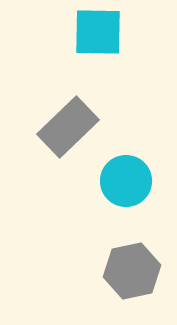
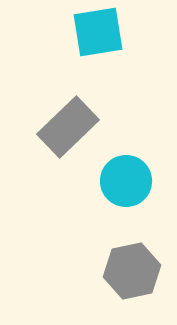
cyan square: rotated 10 degrees counterclockwise
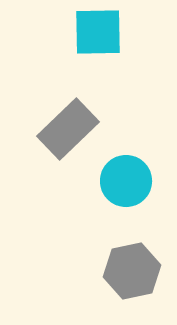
cyan square: rotated 8 degrees clockwise
gray rectangle: moved 2 px down
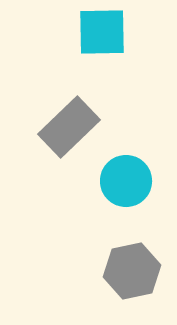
cyan square: moved 4 px right
gray rectangle: moved 1 px right, 2 px up
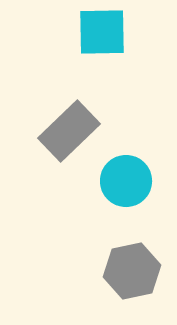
gray rectangle: moved 4 px down
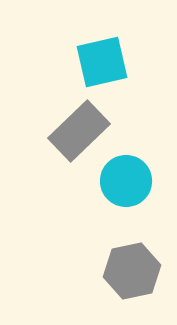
cyan square: moved 30 px down; rotated 12 degrees counterclockwise
gray rectangle: moved 10 px right
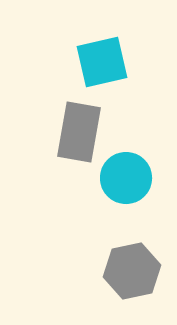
gray rectangle: moved 1 px down; rotated 36 degrees counterclockwise
cyan circle: moved 3 px up
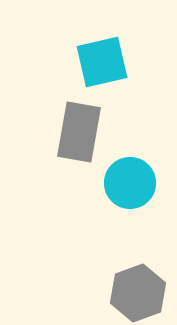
cyan circle: moved 4 px right, 5 px down
gray hexagon: moved 6 px right, 22 px down; rotated 8 degrees counterclockwise
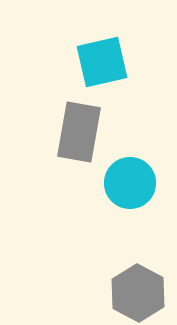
gray hexagon: rotated 12 degrees counterclockwise
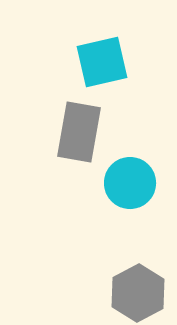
gray hexagon: rotated 4 degrees clockwise
